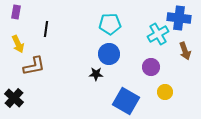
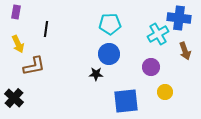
blue square: rotated 36 degrees counterclockwise
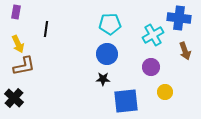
cyan cross: moved 5 px left, 1 px down
blue circle: moved 2 px left
brown L-shape: moved 10 px left
black star: moved 7 px right, 5 px down
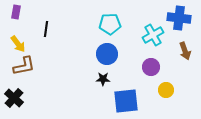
yellow arrow: rotated 12 degrees counterclockwise
yellow circle: moved 1 px right, 2 px up
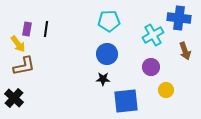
purple rectangle: moved 11 px right, 17 px down
cyan pentagon: moved 1 px left, 3 px up
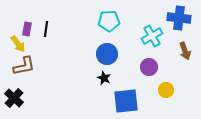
cyan cross: moved 1 px left, 1 px down
purple circle: moved 2 px left
black star: moved 1 px right, 1 px up; rotated 24 degrees clockwise
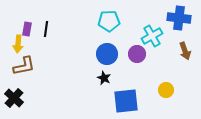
yellow arrow: rotated 42 degrees clockwise
purple circle: moved 12 px left, 13 px up
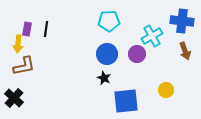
blue cross: moved 3 px right, 3 px down
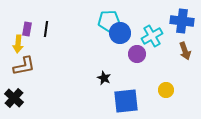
blue circle: moved 13 px right, 21 px up
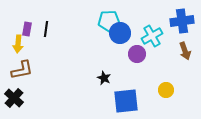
blue cross: rotated 15 degrees counterclockwise
brown L-shape: moved 2 px left, 4 px down
